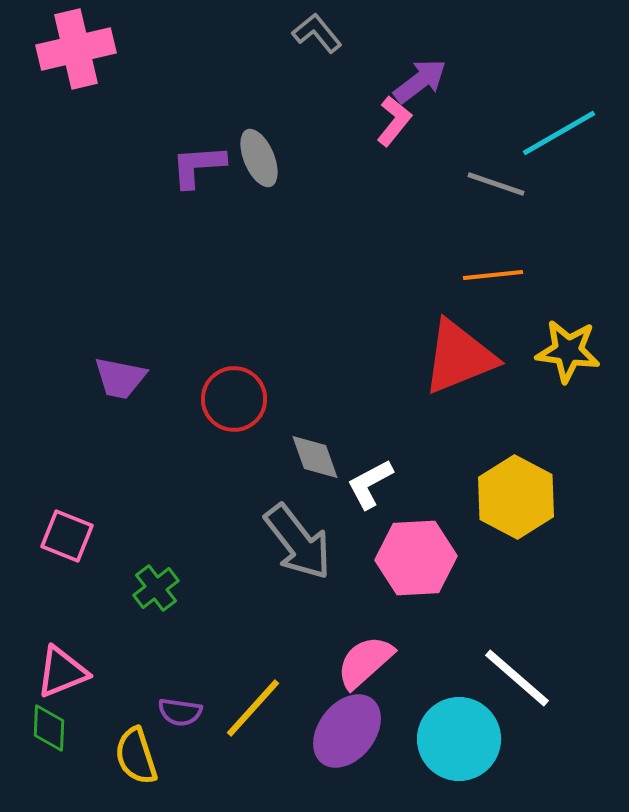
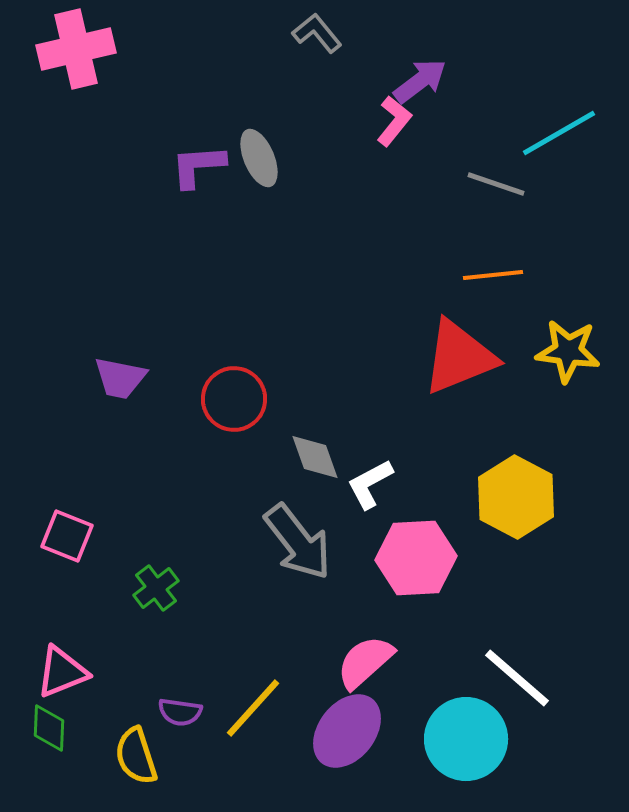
cyan circle: moved 7 px right
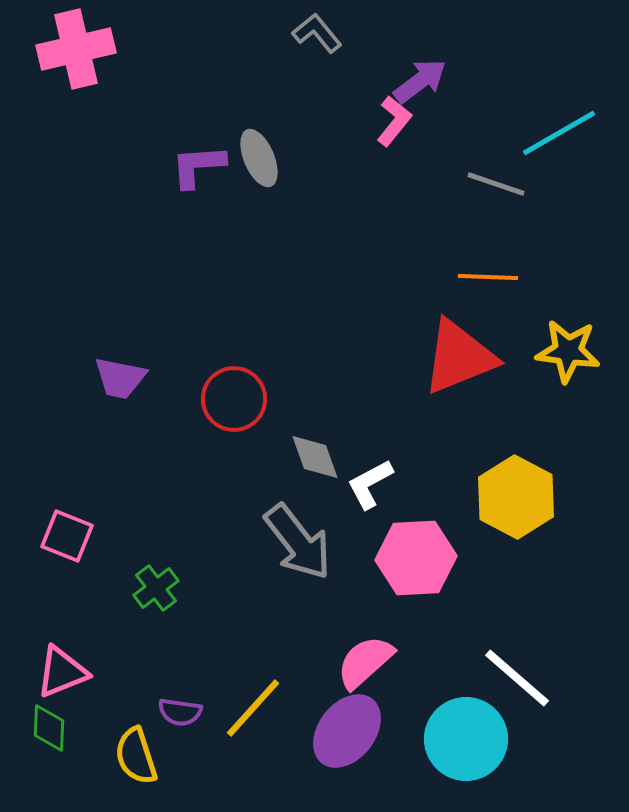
orange line: moved 5 px left, 2 px down; rotated 8 degrees clockwise
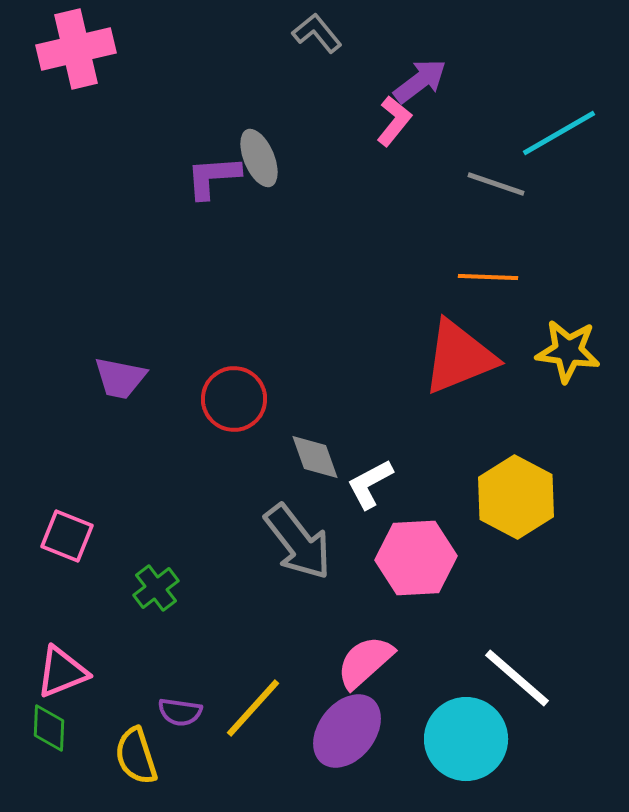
purple L-shape: moved 15 px right, 11 px down
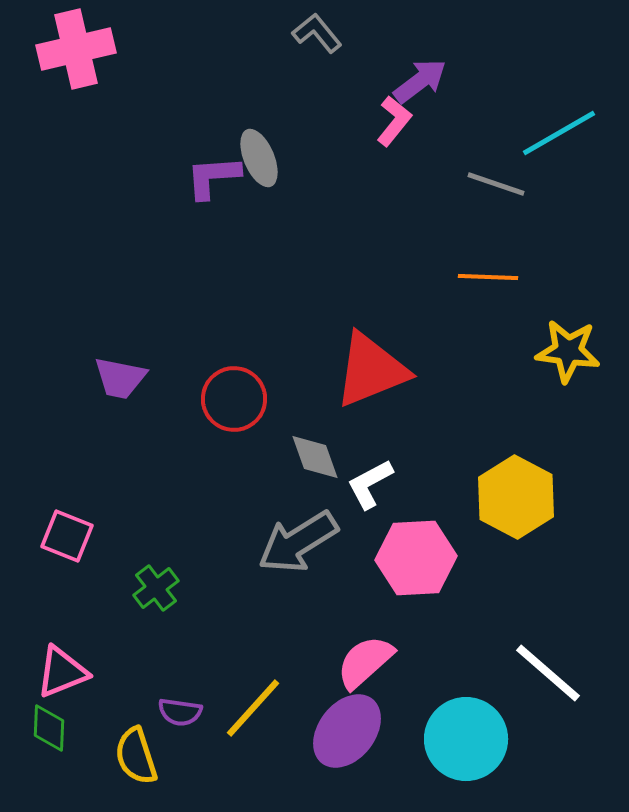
red triangle: moved 88 px left, 13 px down
gray arrow: rotated 96 degrees clockwise
white line: moved 31 px right, 5 px up
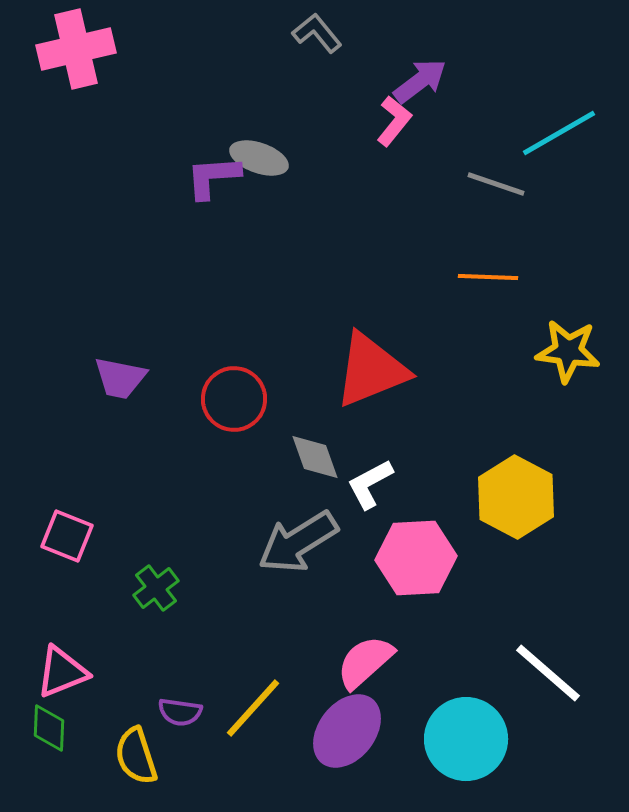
gray ellipse: rotated 48 degrees counterclockwise
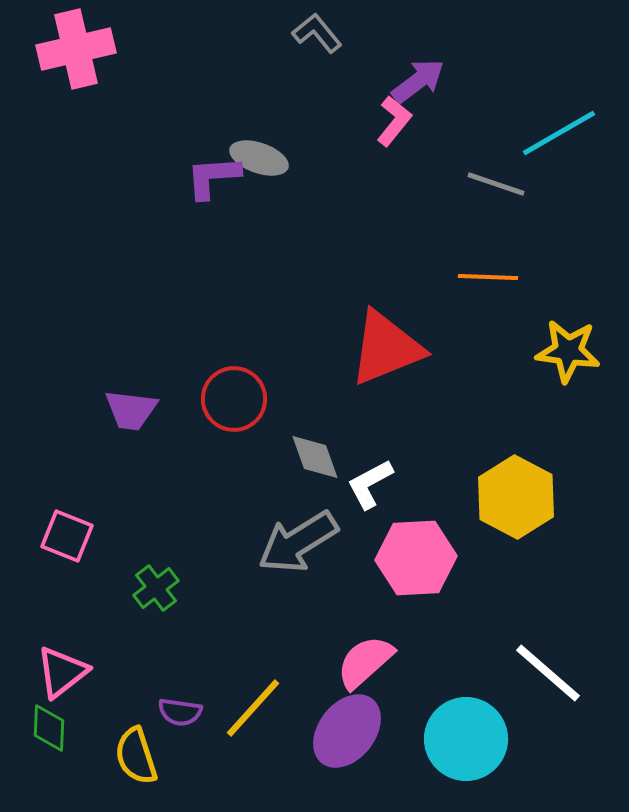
purple arrow: moved 2 px left
red triangle: moved 15 px right, 22 px up
purple trapezoid: moved 11 px right, 32 px down; rotated 4 degrees counterclockwise
pink triangle: rotated 16 degrees counterclockwise
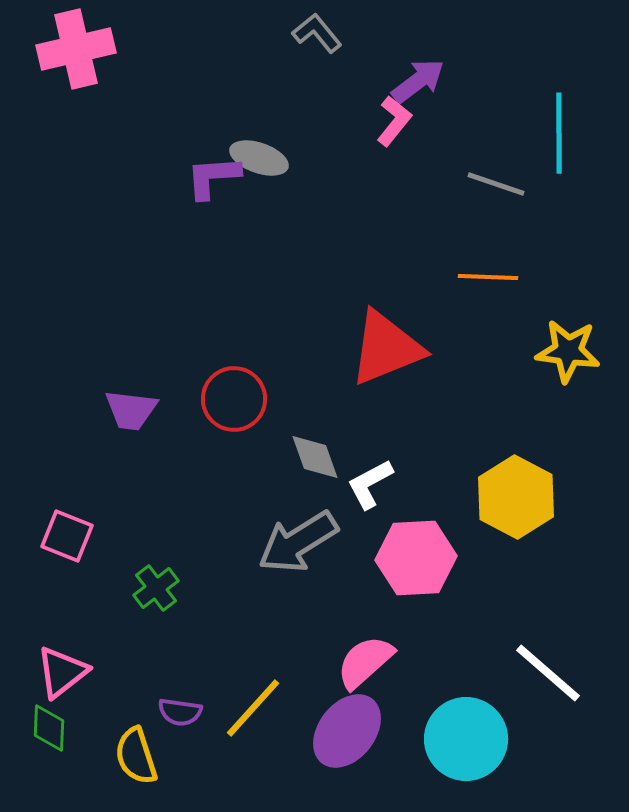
cyan line: rotated 60 degrees counterclockwise
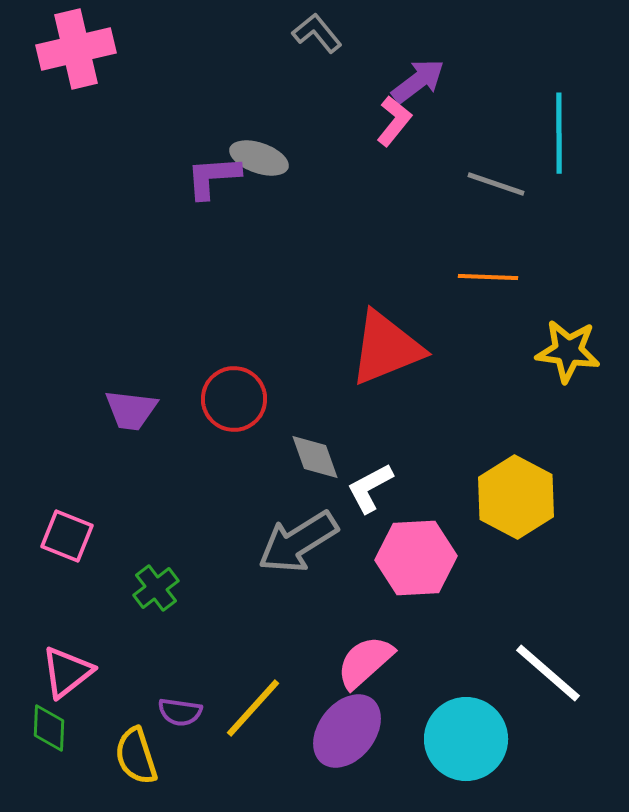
white L-shape: moved 4 px down
pink triangle: moved 5 px right
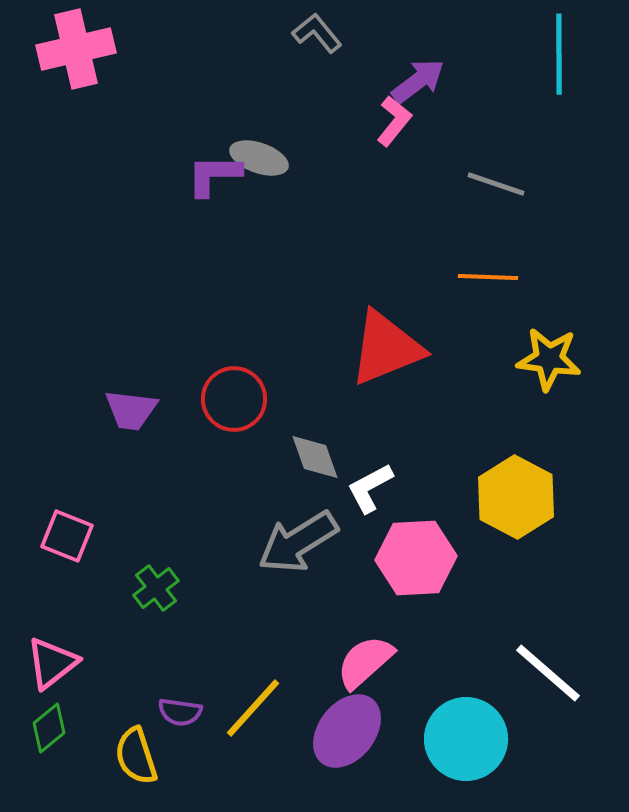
cyan line: moved 79 px up
purple L-shape: moved 1 px right, 2 px up; rotated 4 degrees clockwise
yellow star: moved 19 px left, 8 px down
pink triangle: moved 15 px left, 9 px up
green diamond: rotated 48 degrees clockwise
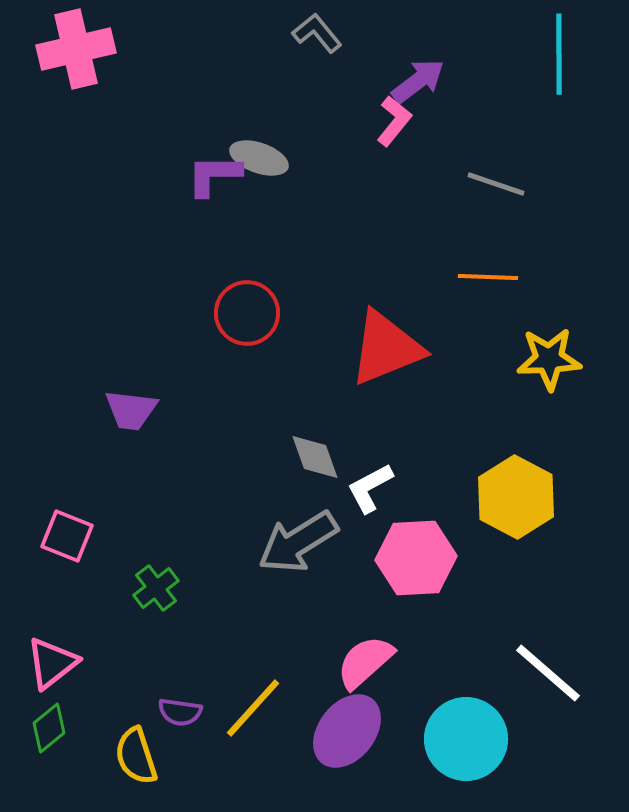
yellow star: rotated 10 degrees counterclockwise
red circle: moved 13 px right, 86 px up
